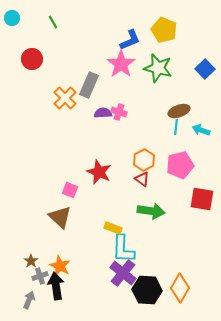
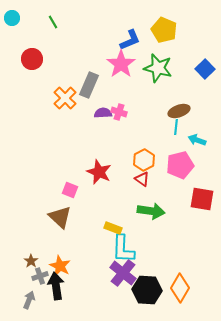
cyan arrow: moved 4 px left, 10 px down
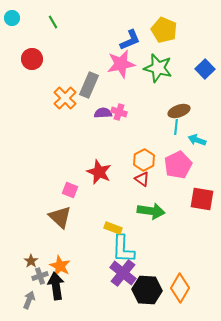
pink star: rotated 24 degrees clockwise
pink pentagon: moved 2 px left; rotated 12 degrees counterclockwise
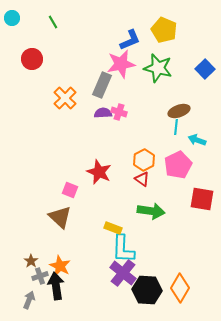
gray rectangle: moved 13 px right
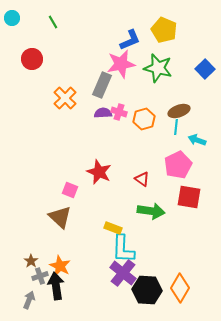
orange hexagon: moved 41 px up; rotated 10 degrees clockwise
red square: moved 13 px left, 2 px up
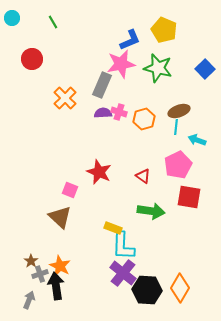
red triangle: moved 1 px right, 3 px up
cyan L-shape: moved 3 px up
gray cross: moved 2 px up
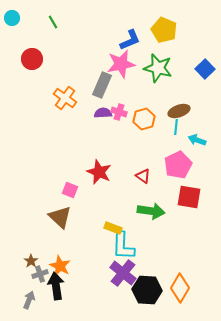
orange cross: rotated 10 degrees counterclockwise
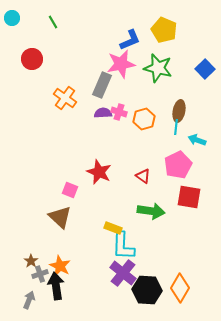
brown ellipse: rotated 60 degrees counterclockwise
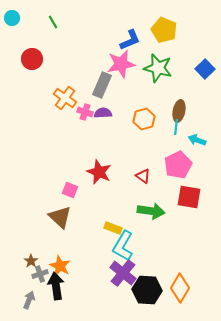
pink cross: moved 34 px left
cyan L-shape: rotated 28 degrees clockwise
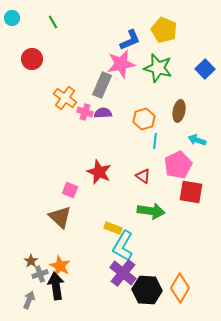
cyan line: moved 21 px left, 14 px down
red square: moved 2 px right, 5 px up
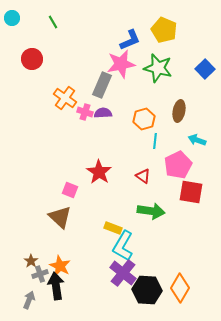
red star: rotated 10 degrees clockwise
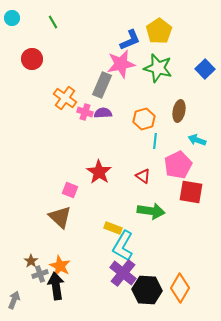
yellow pentagon: moved 5 px left, 1 px down; rotated 15 degrees clockwise
gray arrow: moved 15 px left
